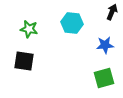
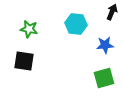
cyan hexagon: moved 4 px right, 1 px down
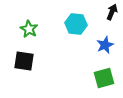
green star: rotated 18 degrees clockwise
blue star: rotated 18 degrees counterclockwise
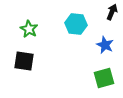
blue star: rotated 24 degrees counterclockwise
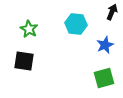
blue star: rotated 24 degrees clockwise
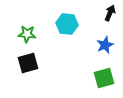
black arrow: moved 2 px left, 1 px down
cyan hexagon: moved 9 px left
green star: moved 2 px left, 5 px down; rotated 24 degrees counterclockwise
black square: moved 4 px right, 2 px down; rotated 25 degrees counterclockwise
